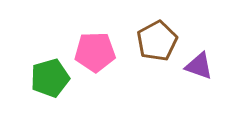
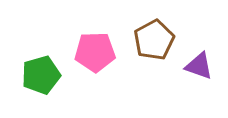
brown pentagon: moved 3 px left, 1 px up
green pentagon: moved 9 px left, 3 px up
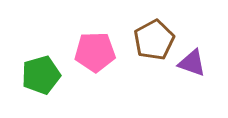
purple triangle: moved 7 px left, 3 px up
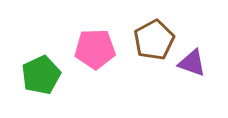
pink pentagon: moved 3 px up
green pentagon: rotated 9 degrees counterclockwise
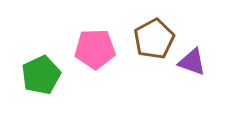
brown pentagon: moved 1 px up
purple triangle: moved 1 px up
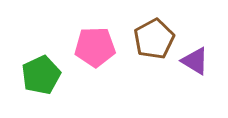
pink pentagon: moved 2 px up
purple triangle: moved 3 px right, 1 px up; rotated 12 degrees clockwise
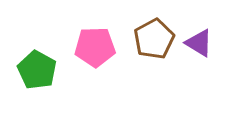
purple triangle: moved 4 px right, 18 px up
green pentagon: moved 4 px left, 5 px up; rotated 18 degrees counterclockwise
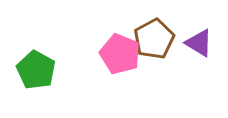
pink pentagon: moved 25 px right, 7 px down; rotated 24 degrees clockwise
green pentagon: moved 1 px left
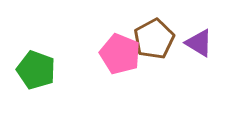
green pentagon: rotated 9 degrees counterclockwise
